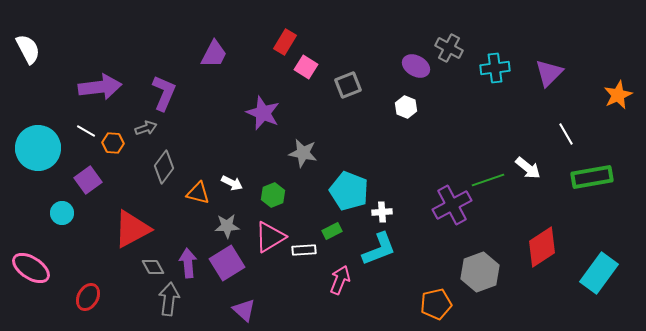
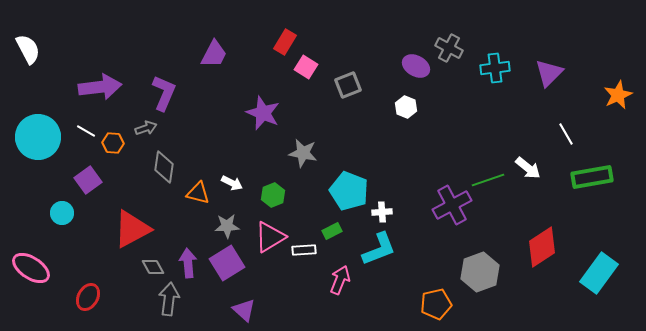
cyan circle at (38, 148): moved 11 px up
gray diamond at (164, 167): rotated 28 degrees counterclockwise
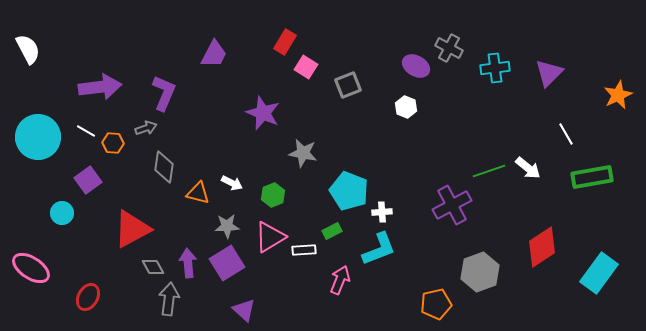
green line at (488, 180): moved 1 px right, 9 px up
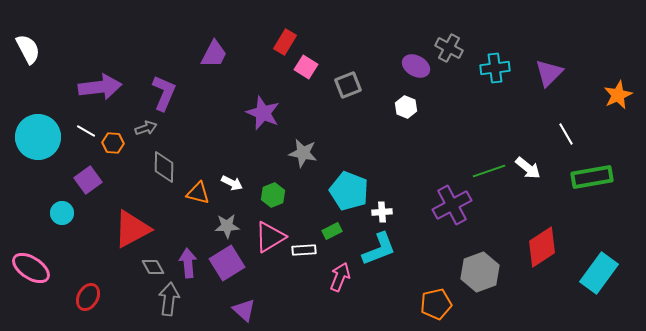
gray diamond at (164, 167): rotated 8 degrees counterclockwise
pink arrow at (340, 280): moved 3 px up
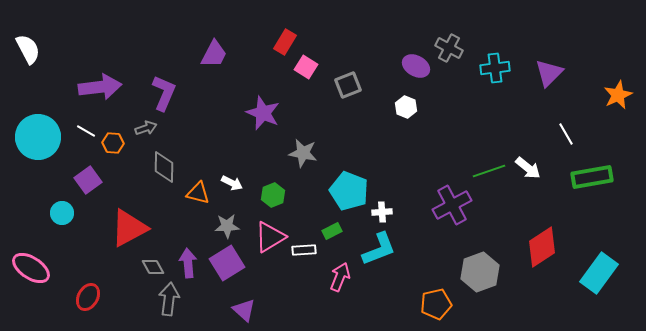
red triangle at (132, 229): moved 3 px left, 1 px up
